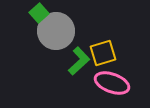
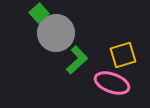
gray circle: moved 2 px down
yellow square: moved 20 px right, 2 px down
green L-shape: moved 2 px left, 1 px up
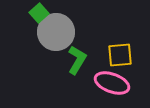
gray circle: moved 1 px up
yellow square: moved 3 px left; rotated 12 degrees clockwise
green L-shape: rotated 16 degrees counterclockwise
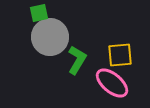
green square: rotated 30 degrees clockwise
gray circle: moved 6 px left, 5 px down
pink ellipse: rotated 20 degrees clockwise
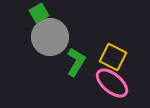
green square: rotated 18 degrees counterclockwise
yellow square: moved 7 px left, 2 px down; rotated 32 degrees clockwise
green L-shape: moved 1 px left, 2 px down
